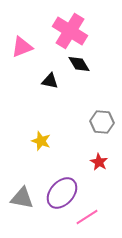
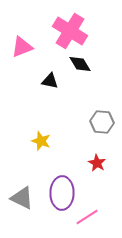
black diamond: moved 1 px right
red star: moved 2 px left, 1 px down
purple ellipse: rotated 40 degrees counterclockwise
gray triangle: rotated 15 degrees clockwise
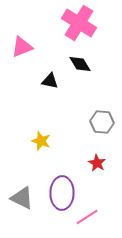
pink cross: moved 9 px right, 8 px up
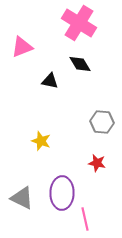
red star: rotated 18 degrees counterclockwise
pink line: moved 2 px left, 2 px down; rotated 70 degrees counterclockwise
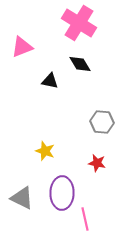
yellow star: moved 4 px right, 10 px down
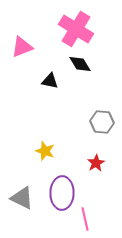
pink cross: moved 3 px left, 6 px down
red star: moved 1 px left; rotated 30 degrees clockwise
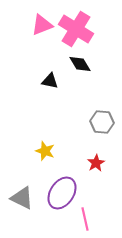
pink triangle: moved 20 px right, 22 px up
purple ellipse: rotated 32 degrees clockwise
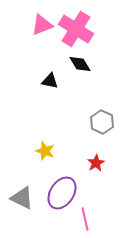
gray hexagon: rotated 20 degrees clockwise
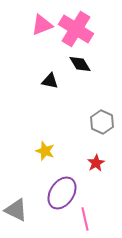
gray triangle: moved 6 px left, 12 px down
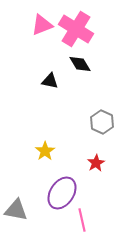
yellow star: rotated 18 degrees clockwise
gray triangle: rotated 15 degrees counterclockwise
pink line: moved 3 px left, 1 px down
